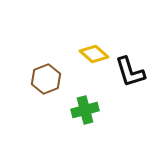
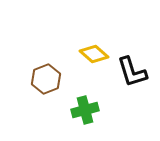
black L-shape: moved 2 px right
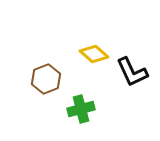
black L-shape: rotated 8 degrees counterclockwise
green cross: moved 4 px left, 1 px up
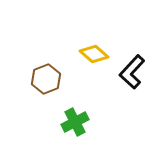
black L-shape: rotated 68 degrees clockwise
green cross: moved 6 px left, 13 px down; rotated 12 degrees counterclockwise
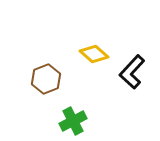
green cross: moved 2 px left, 1 px up
